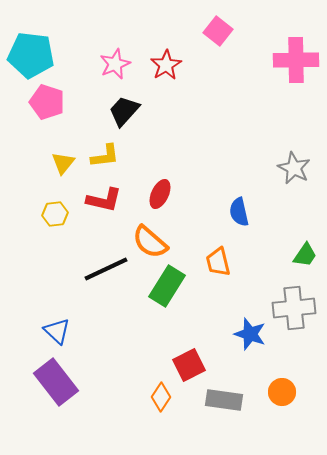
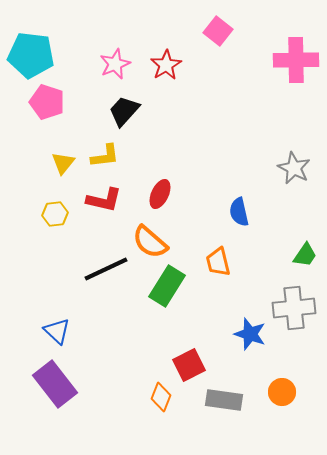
purple rectangle: moved 1 px left, 2 px down
orange diamond: rotated 12 degrees counterclockwise
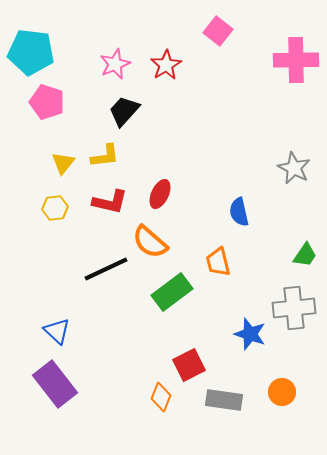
cyan pentagon: moved 3 px up
red L-shape: moved 6 px right, 2 px down
yellow hexagon: moved 6 px up
green rectangle: moved 5 px right, 6 px down; rotated 21 degrees clockwise
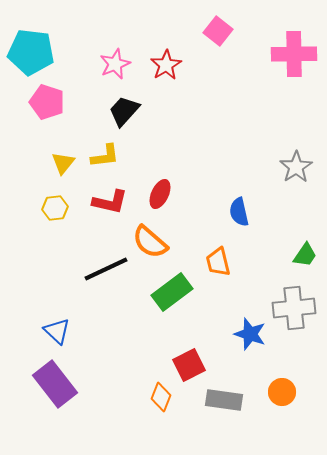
pink cross: moved 2 px left, 6 px up
gray star: moved 2 px right, 1 px up; rotated 12 degrees clockwise
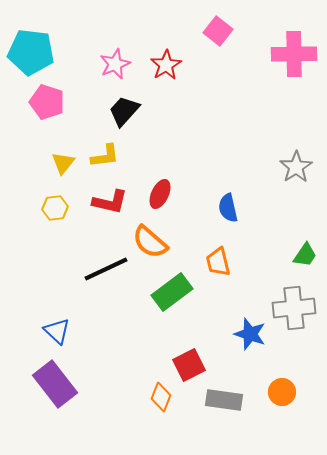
blue semicircle: moved 11 px left, 4 px up
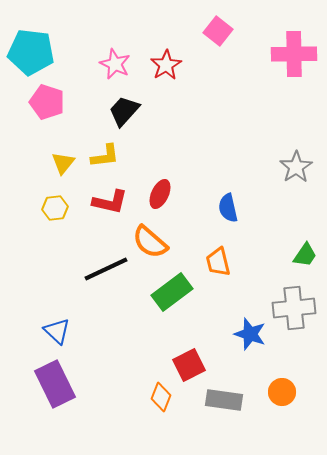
pink star: rotated 24 degrees counterclockwise
purple rectangle: rotated 12 degrees clockwise
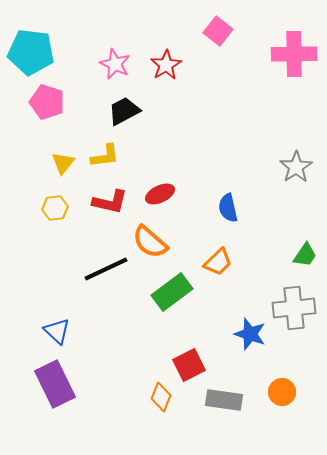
black trapezoid: rotated 20 degrees clockwise
red ellipse: rotated 40 degrees clockwise
orange trapezoid: rotated 120 degrees counterclockwise
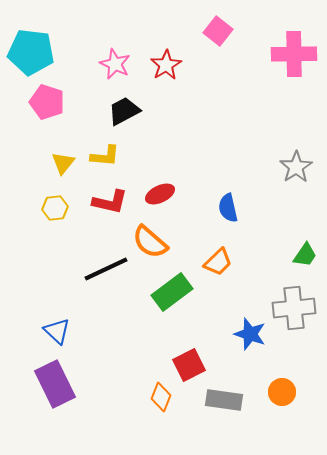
yellow L-shape: rotated 12 degrees clockwise
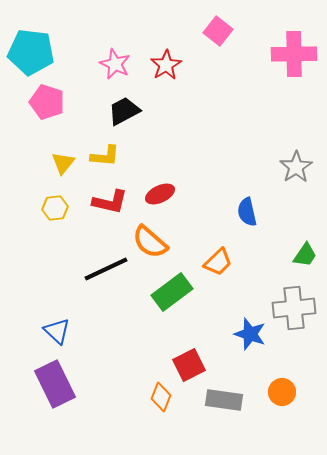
blue semicircle: moved 19 px right, 4 px down
